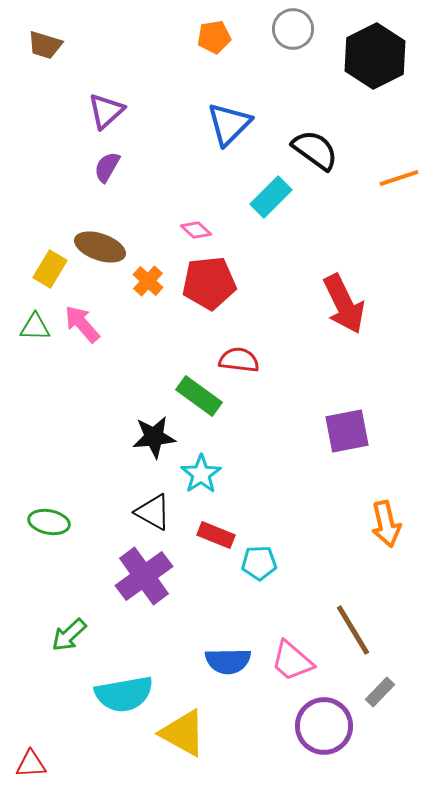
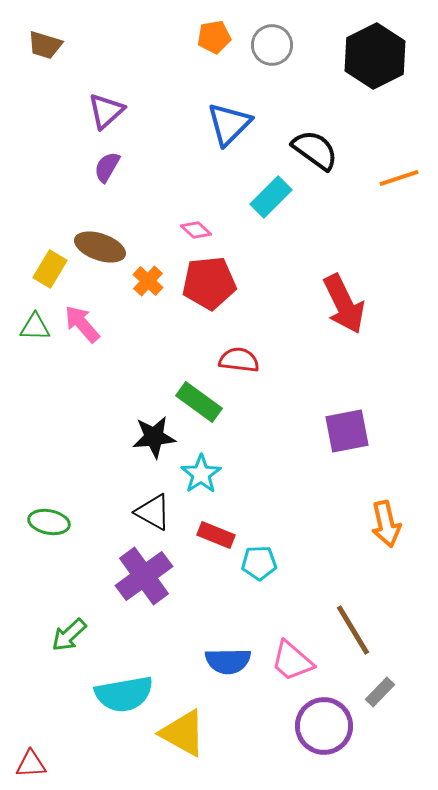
gray circle: moved 21 px left, 16 px down
green rectangle: moved 6 px down
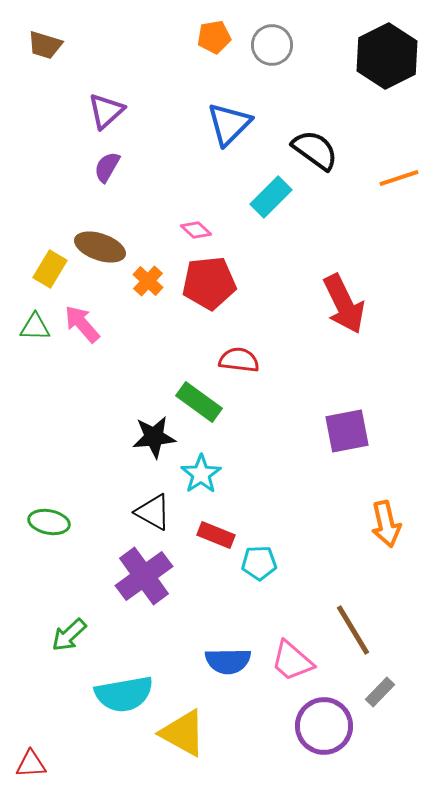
black hexagon: moved 12 px right
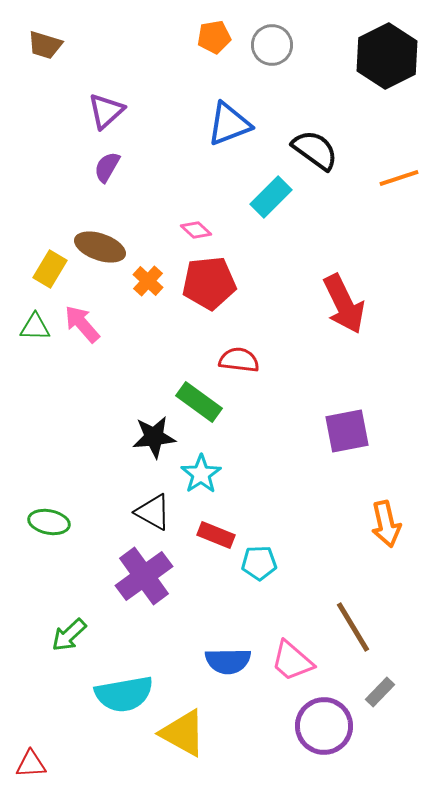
blue triangle: rotated 24 degrees clockwise
brown line: moved 3 px up
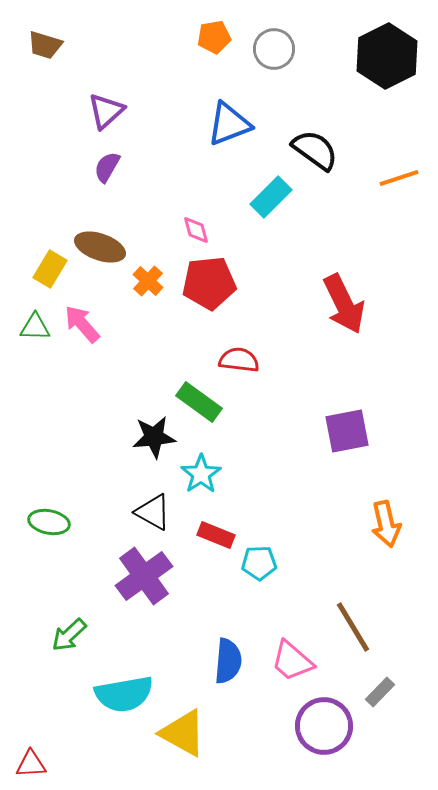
gray circle: moved 2 px right, 4 px down
pink diamond: rotated 32 degrees clockwise
blue semicircle: rotated 84 degrees counterclockwise
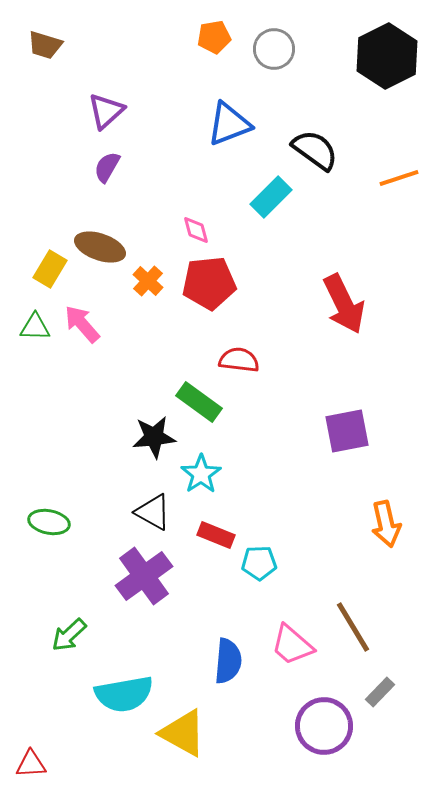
pink trapezoid: moved 16 px up
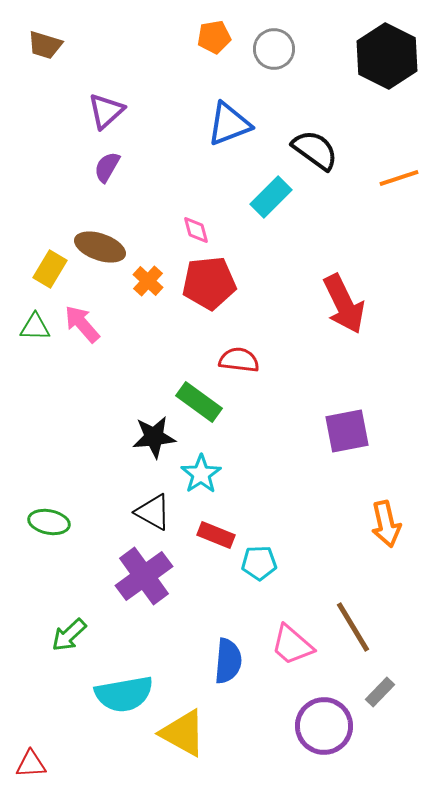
black hexagon: rotated 6 degrees counterclockwise
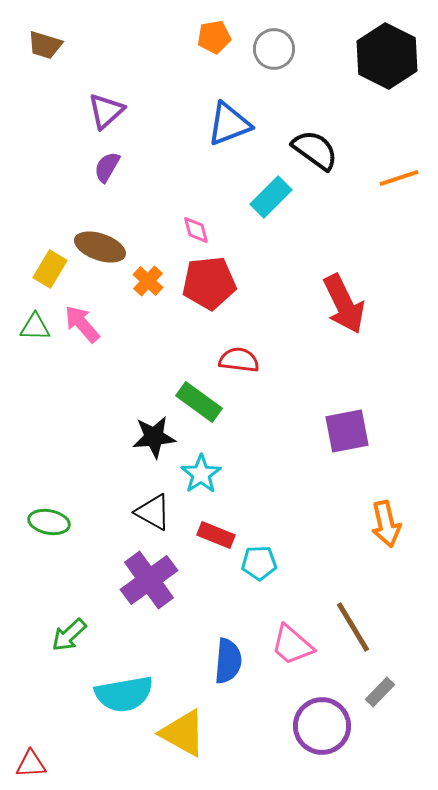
purple cross: moved 5 px right, 4 px down
purple circle: moved 2 px left
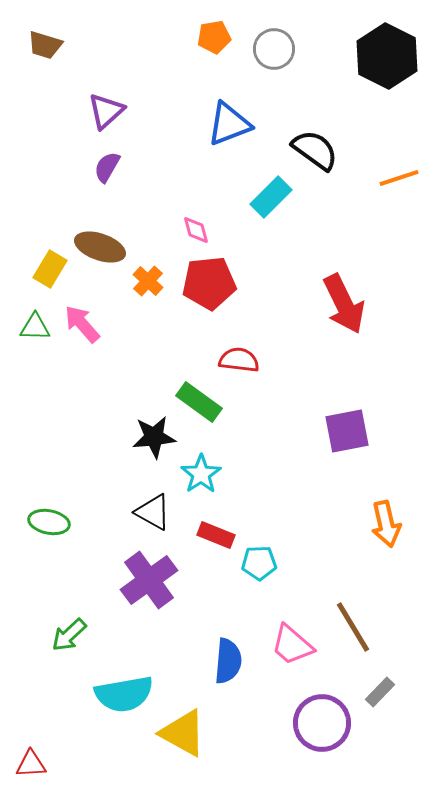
purple circle: moved 3 px up
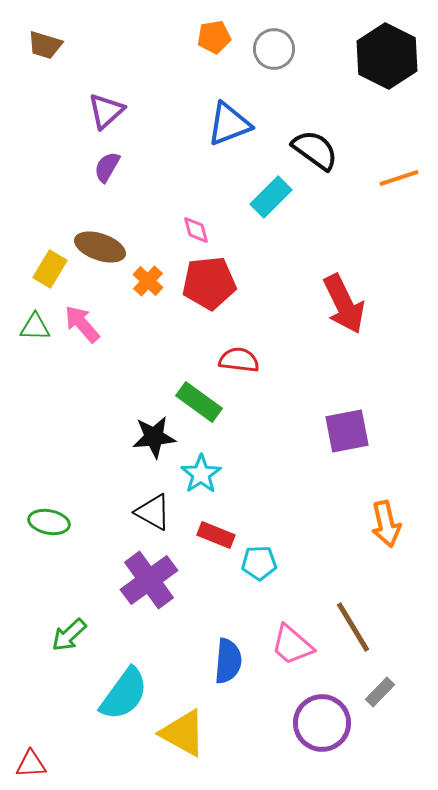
cyan semicircle: rotated 44 degrees counterclockwise
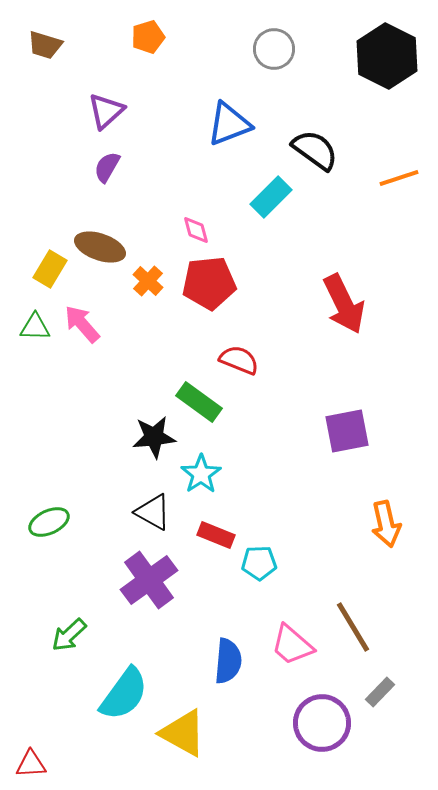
orange pentagon: moved 66 px left; rotated 8 degrees counterclockwise
red semicircle: rotated 15 degrees clockwise
green ellipse: rotated 36 degrees counterclockwise
